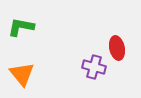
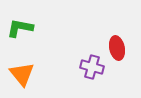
green L-shape: moved 1 px left, 1 px down
purple cross: moved 2 px left
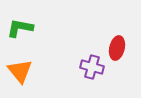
red ellipse: rotated 25 degrees clockwise
orange triangle: moved 2 px left, 3 px up
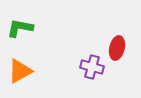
orange triangle: rotated 40 degrees clockwise
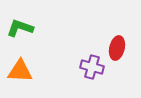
green L-shape: rotated 8 degrees clockwise
orange triangle: rotated 32 degrees clockwise
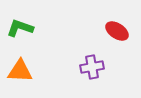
red ellipse: moved 17 px up; rotated 70 degrees counterclockwise
purple cross: rotated 25 degrees counterclockwise
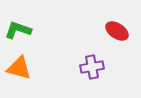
green L-shape: moved 2 px left, 2 px down
orange triangle: moved 1 px left, 3 px up; rotated 12 degrees clockwise
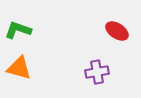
purple cross: moved 5 px right, 5 px down
